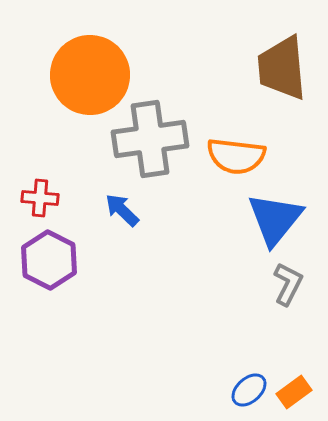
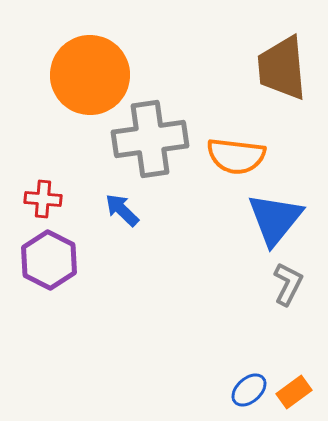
red cross: moved 3 px right, 1 px down
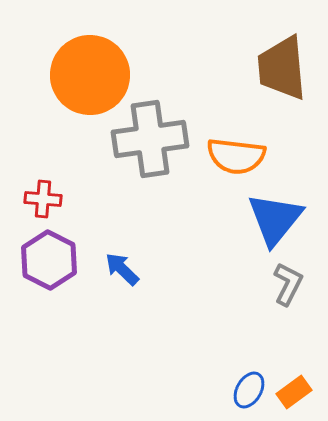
blue arrow: moved 59 px down
blue ellipse: rotated 18 degrees counterclockwise
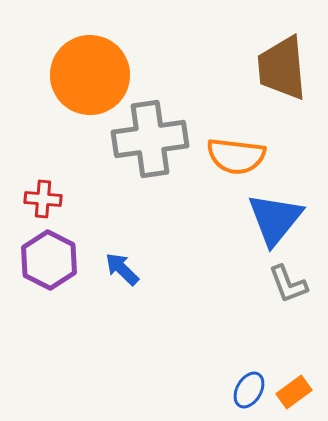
gray L-shape: rotated 132 degrees clockwise
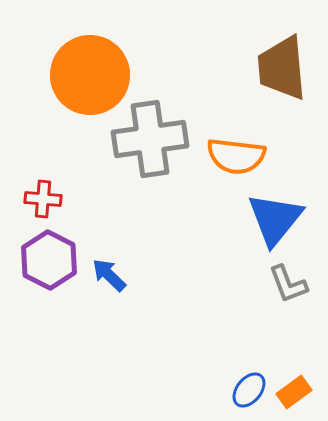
blue arrow: moved 13 px left, 6 px down
blue ellipse: rotated 9 degrees clockwise
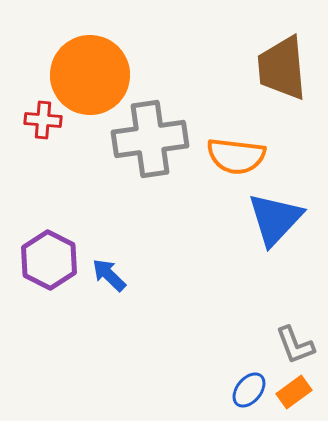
red cross: moved 79 px up
blue triangle: rotated 4 degrees clockwise
gray L-shape: moved 7 px right, 61 px down
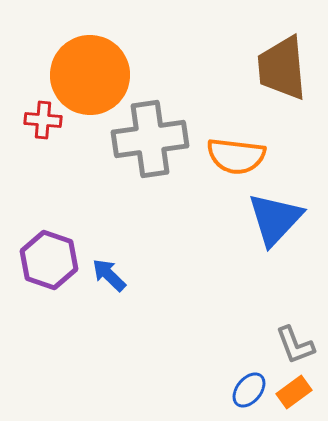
purple hexagon: rotated 8 degrees counterclockwise
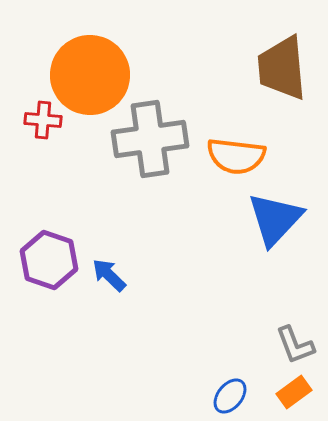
blue ellipse: moved 19 px left, 6 px down
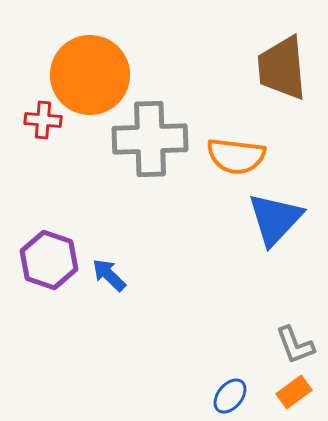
gray cross: rotated 6 degrees clockwise
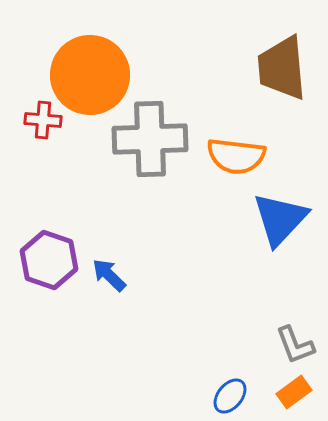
blue triangle: moved 5 px right
